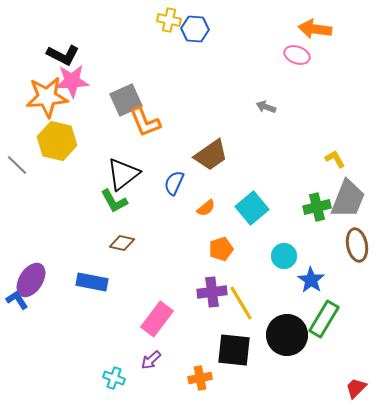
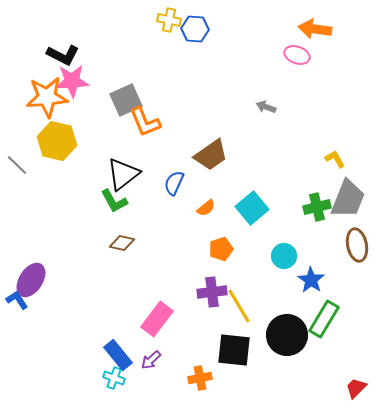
blue rectangle: moved 26 px right, 73 px down; rotated 40 degrees clockwise
yellow line: moved 2 px left, 3 px down
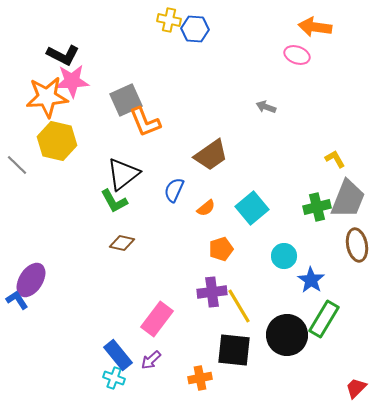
orange arrow: moved 2 px up
blue semicircle: moved 7 px down
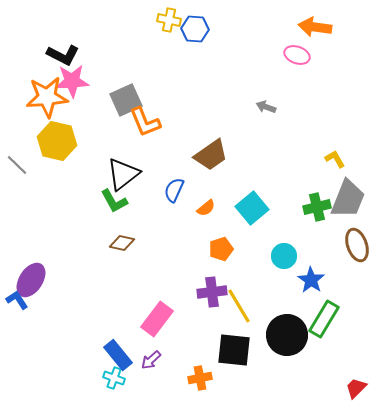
brown ellipse: rotated 8 degrees counterclockwise
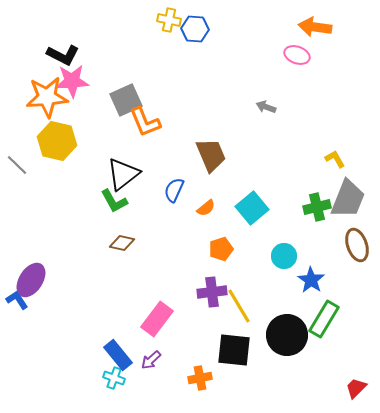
brown trapezoid: rotated 78 degrees counterclockwise
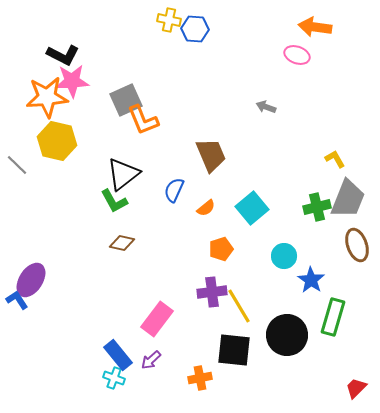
orange L-shape: moved 2 px left, 2 px up
green rectangle: moved 9 px right, 2 px up; rotated 15 degrees counterclockwise
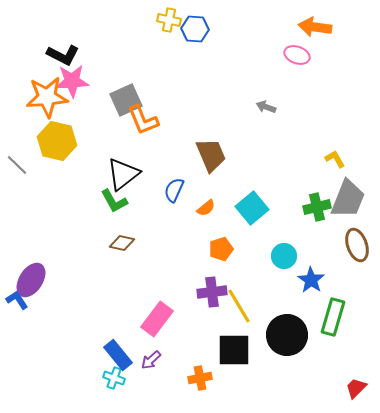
black square: rotated 6 degrees counterclockwise
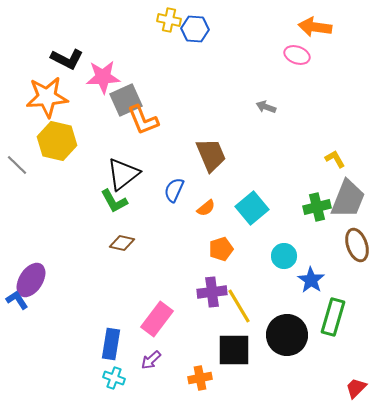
black L-shape: moved 4 px right, 4 px down
pink star: moved 31 px right, 4 px up
blue rectangle: moved 7 px left, 11 px up; rotated 48 degrees clockwise
